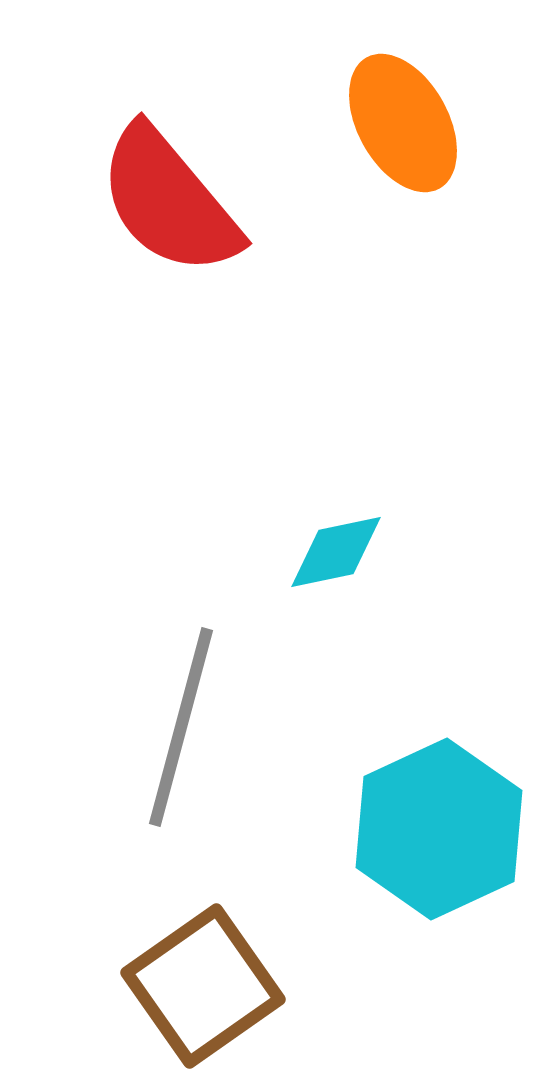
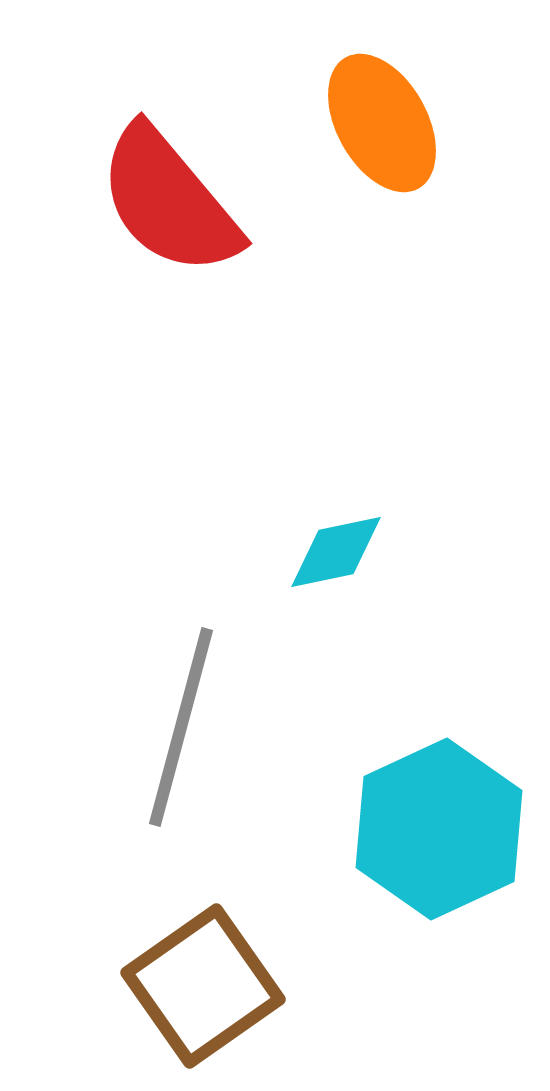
orange ellipse: moved 21 px left
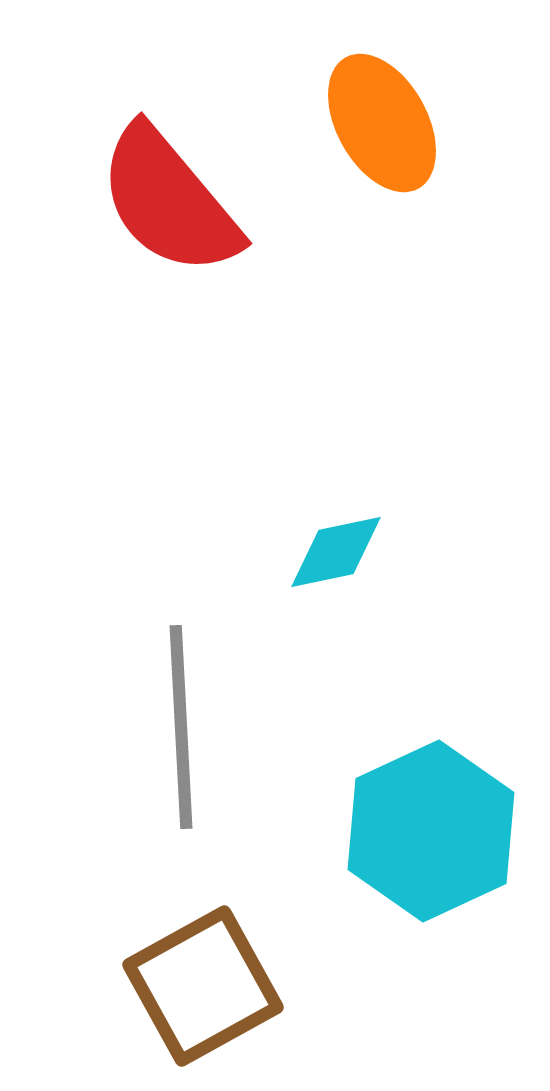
gray line: rotated 18 degrees counterclockwise
cyan hexagon: moved 8 px left, 2 px down
brown square: rotated 6 degrees clockwise
